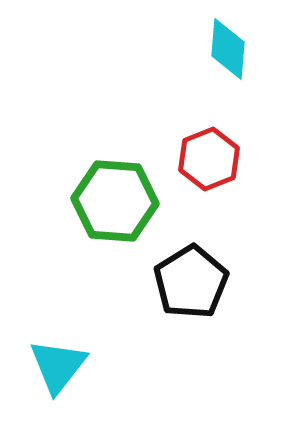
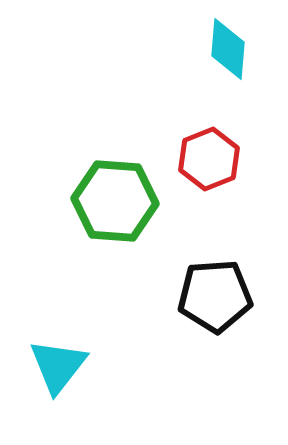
black pentagon: moved 24 px right, 14 px down; rotated 28 degrees clockwise
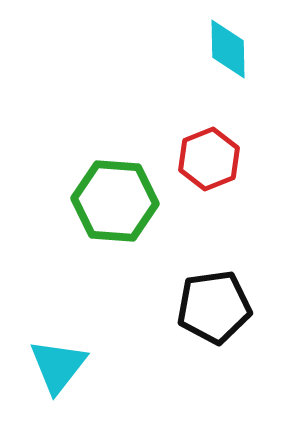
cyan diamond: rotated 6 degrees counterclockwise
black pentagon: moved 1 px left, 11 px down; rotated 4 degrees counterclockwise
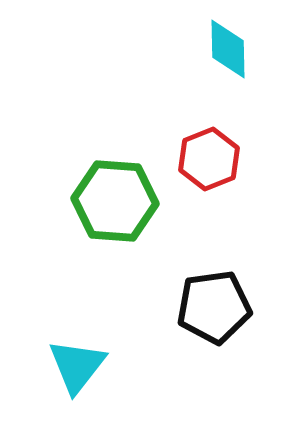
cyan triangle: moved 19 px right
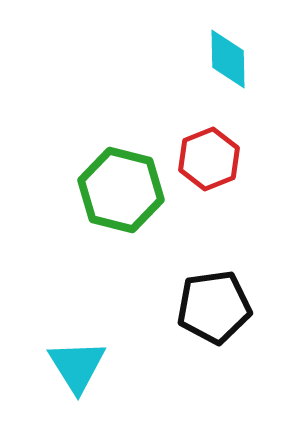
cyan diamond: moved 10 px down
green hexagon: moved 6 px right, 11 px up; rotated 10 degrees clockwise
cyan triangle: rotated 10 degrees counterclockwise
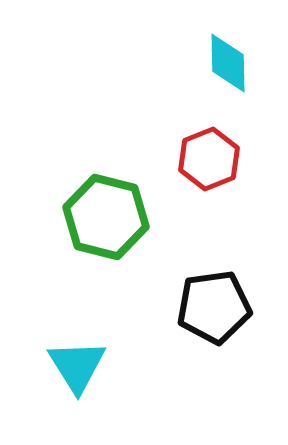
cyan diamond: moved 4 px down
green hexagon: moved 15 px left, 27 px down
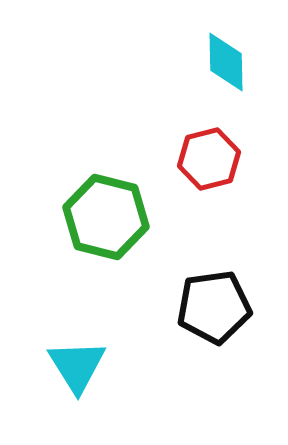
cyan diamond: moved 2 px left, 1 px up
red hexagon: rotated 8 degrees clockwise
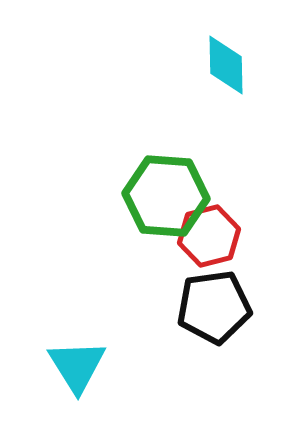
cyan diamond: moved 3 px down
red hexagon: moved 77 px down
green hexagon: moved 60 px right, 21 px up; rotated 10 degrees counterclockwise
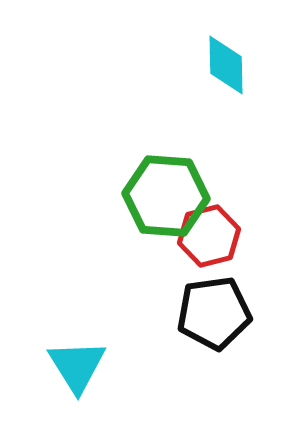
black pentagon: moved 6 px down
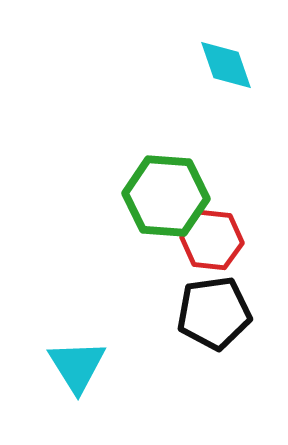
cyan diamond: rotated 18 degrees counterclockwise
red hexagon: moved 3 px right, 4 px down; rotated 20 degrees clockwise
